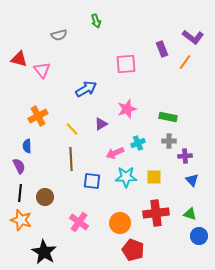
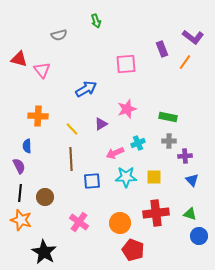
orange cross: rotated 30 degrees clockwise
blue square: rotated 12 degrees counterclockwise
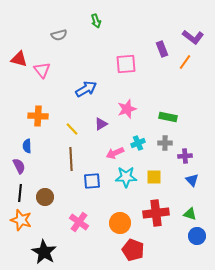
gray cross: moved 4 px left, 2 px down
blue circle: moved 2 px left
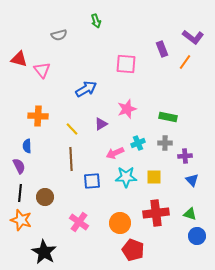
pink square: rotated 10 degrees clockwise
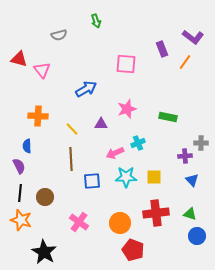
purple triangle: rotated 32 degrees clockwise
gray cross: moved 36 px right
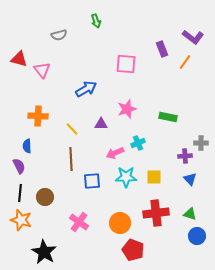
blue triangle: moved 2 px left, 1 px up
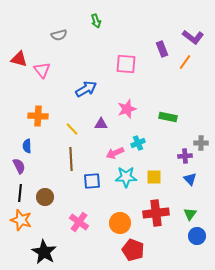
green triangle: rotated 48 degrees clockwise
